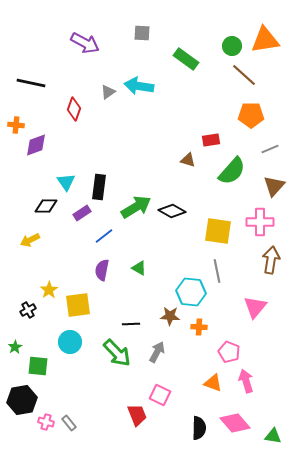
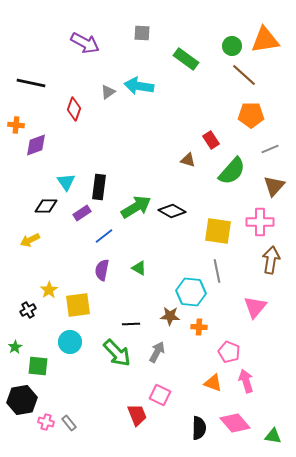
red rectangle at (211, 140): rotated 66 degrees clockwise
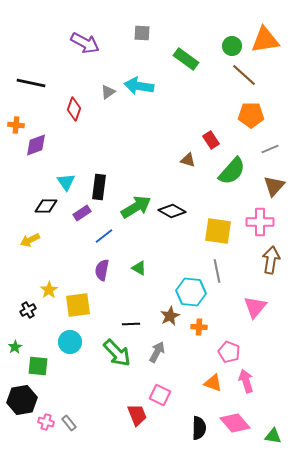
brown star at (170, 316): rotated 30 degrees counterclockwise
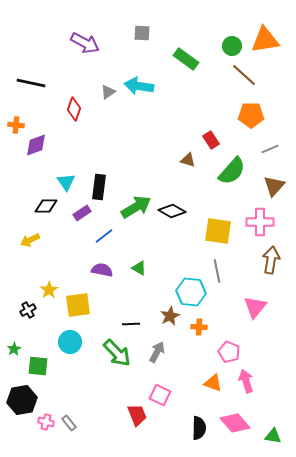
purple semicircle at (102, 270): rotated 90 degrees clockwise
green star at (15, 347): moved 1 px left, 2 px down
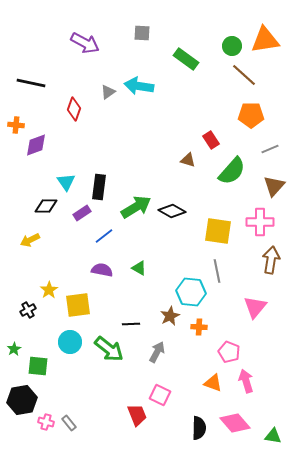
green arrow at (117, 353): moved 8 px left, 4 px up; rotated 8 degrees counterclockwise
